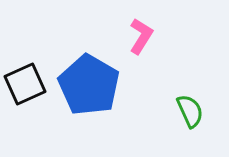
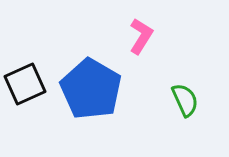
blue pentagon: moved 2 px right, 4 px down
green semicircle: moved 5 px left, 11 px up
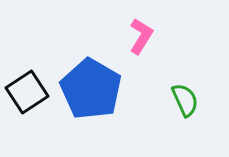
black square: moved 2 px right, 8 px down; rotated 9 degrees counterclockwise
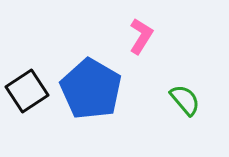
black square: moved 1 px up
green semicircle: rotated 16 degrees counterclockwise
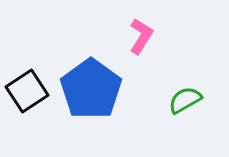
blue pentagon: rotated 6 degrees clockwise
green semicircle: rotated 80 degrees counterclockwise
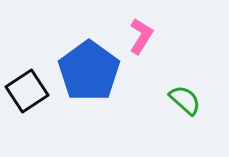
blue pentagon: moved 2 px left, 18 px up
green semicircle: rotated 72 degrees clockwise
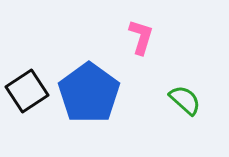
pink L-shape: moved 1 px down; rotated 15 degrees counterclockwise
blue pentagon: moved 22 px down
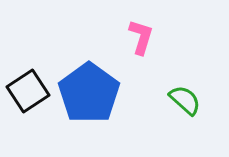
black square: moved 1 px right
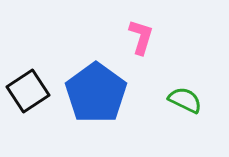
blue pentagon: moved 7 px right
green semicircle: rotated 16 degrees counterclockwise
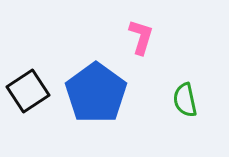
green semicircle: rotated 128 degrees counterclockwise
